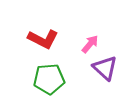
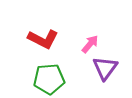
purple triangle: rotated 24 degrees clockwise
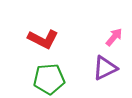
pink arrow: moved 24 px right, 7 px up
purple triangle: rotated 28 degrees clockwise
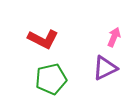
pink arrow: rotated 18 degrees counterclockwise
green pentagon: moved 2 px right; rotated 8 degrees counterclockwise
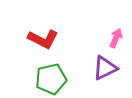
pink arrow: moved 2 px right, 1 px down
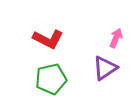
red L-shape: moved 5 px right
purple triangle: rotated 8 degrees counterclockwise
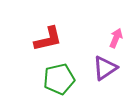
red L-shape: rotated 40 degrees counterclockwise
green pentagon: moved 8 px right
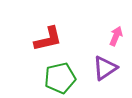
pink arrow: moved 2 px up
green pentagon: moved 1 px right, 1 px up
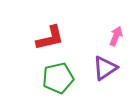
red L-shape: moved 2 px right, 1 px up
green pentagon: moved 2 px left
